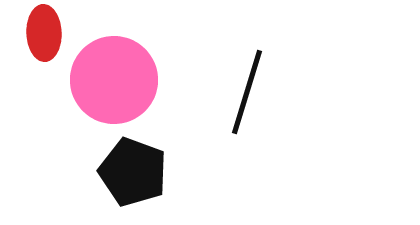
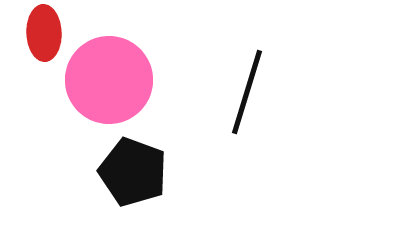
pink circle: moved 5 px left
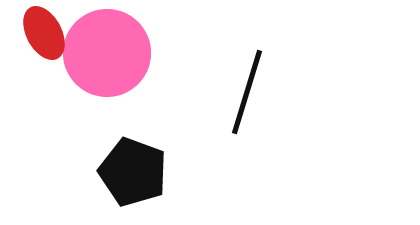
red ellipse: rotated 26 degrees counterclockwise
pink circle: moved 2 px left, 27 px up
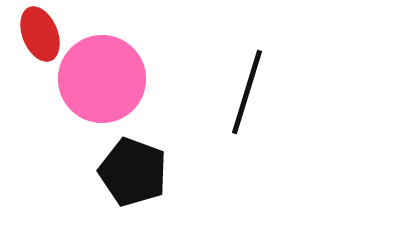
red ellipse: moved 4 px left, 1 px down; rotated 6 degrees clockwise
pink circle: moved 5 px left, 26 px down
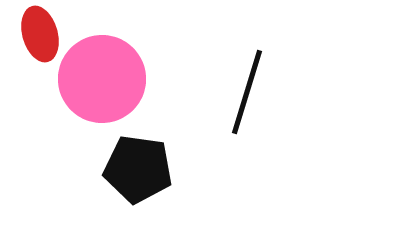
red ellipse: rotated 6 degrees clockwise
black pentagon: moved 5 px right, 3 px up; rotated 12 degrees counterclockwise
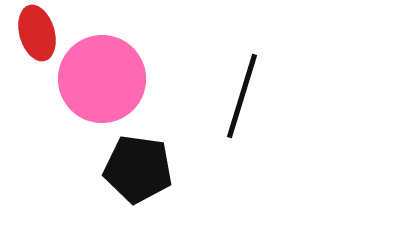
red ellipse: moved 3 px left, 1 px up
black line: moved 5 px left, 4 px down
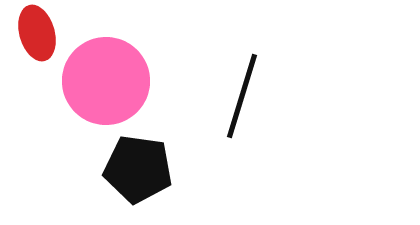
pink circle: moved 4 px right, 2 px down
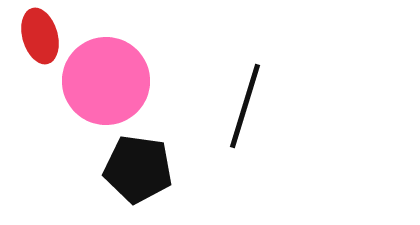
red ellipse: moved 3 px right, 3 px down
black line: moved 3 px right, 10 px down
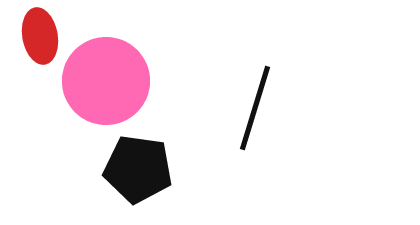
red ellipse: rotated 6 degrees clockwise
black line: moved 10 px right, 2 px down
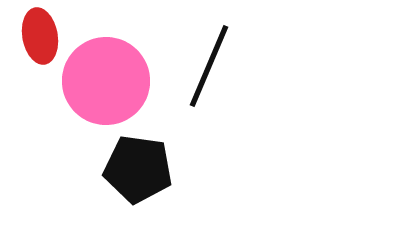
black line: moved 46 px left, 42 px up; rotated 6 degrees clockwise
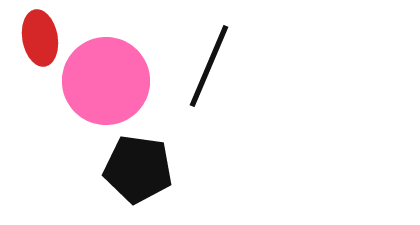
red ellipse: moved 2 px down
